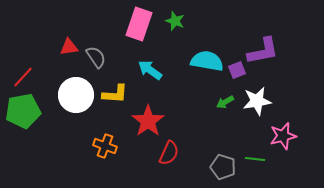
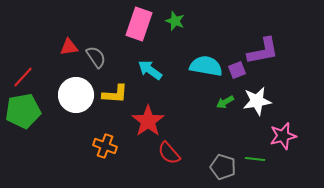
cyan semicircle: moved 1 px left, 5 px down
red semicircle: rotated 115 degrees clockwise
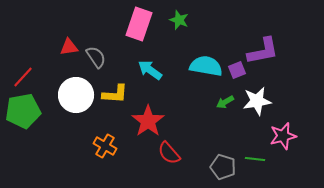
green star: moved 4 px right, 1 px up
orange cross: rotated 10 degrees clockwise
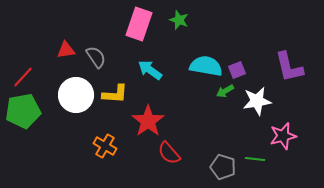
red triangle: moved 3 px left, 3 px down
purple L-shape: moved 26 px right, 16 px down; rotated 88 degrees clockwise
green arrow: moved 11 px up
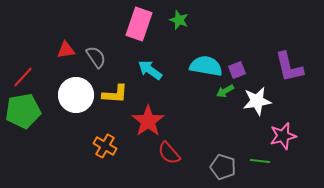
green line: moved 5 px right, 2 px down
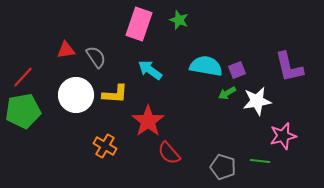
green arrow: moved 2 px right, 2 px down
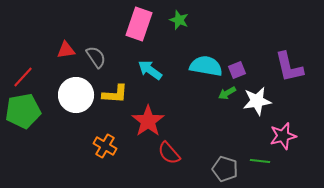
gray pentagon: moved 2 px right, 2 px down
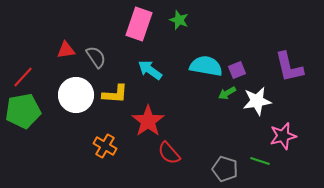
green line: rotated 12 degrees clockwise
